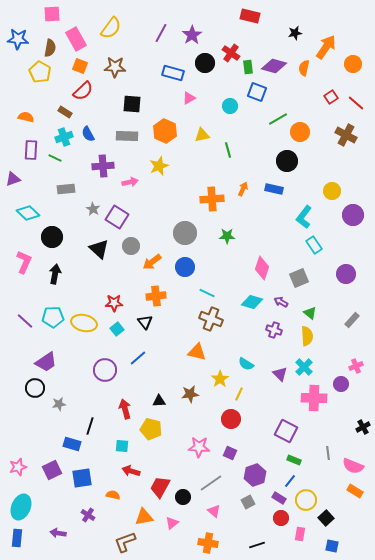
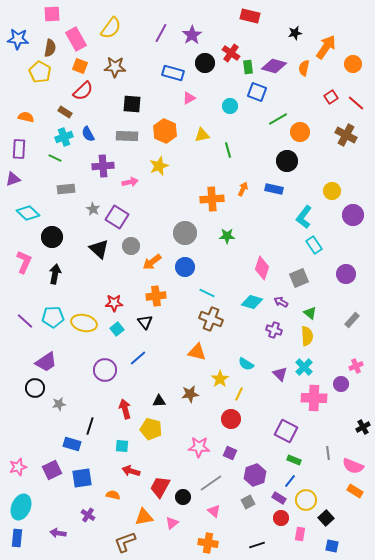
purple rectangle at (31, 150): moved 12 px left, 1 px up
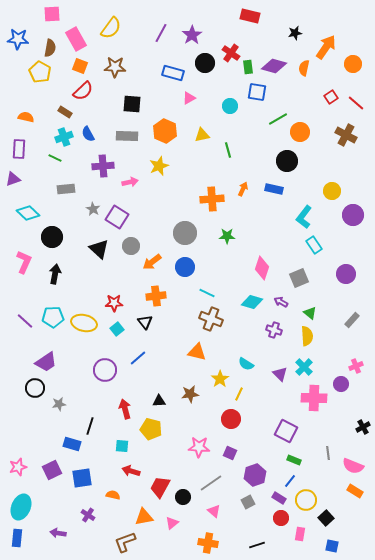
blue square at (257, 92): rotated 12 degrees counterclockwise
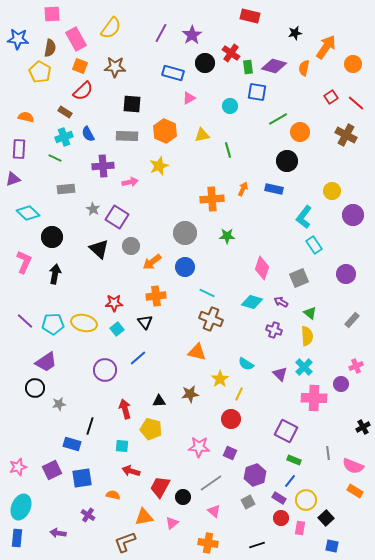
cyan pentagon at (53, 317): moved 7 px down
pink rectangle at (300, 534): moved 6 px up
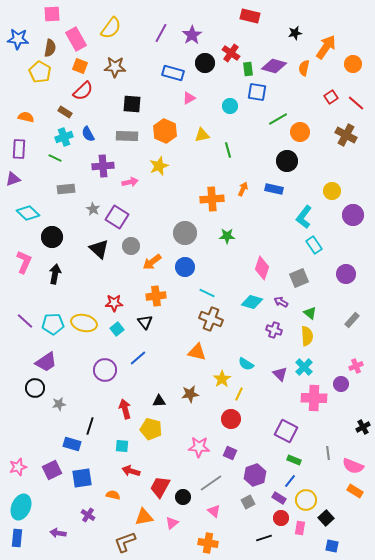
green rectangle at (248, 67): moved 2 px down
yellow star at (220, 379): moved 2 px right
black line at (257, 545): moved 7 px right, 7 px up
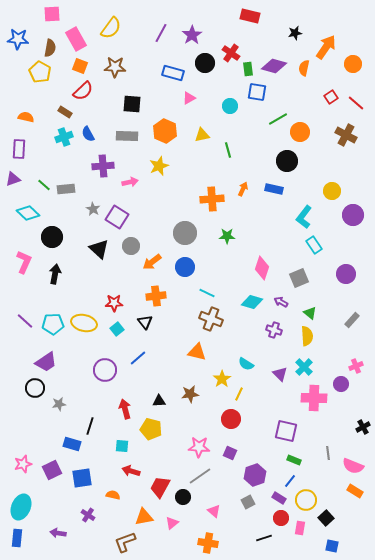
green line at (55, 158): moved 11 px left, 27 px down; rotated 16 degrees clockwise
purple square at (286, 431): rotated 15 degrees counterclockwise
pink star at (18, 467): moved 5 px right, 3 px up
gray line at (211, 483): moved 11 px left, 7 px up
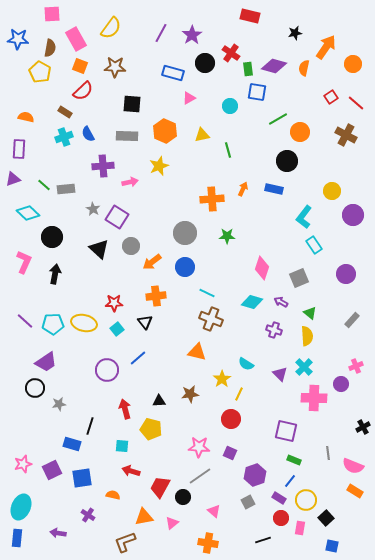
purple circle at (105, 370): moved 2 px right
black line at (264, 538): moved 1 px left, 2 px down
